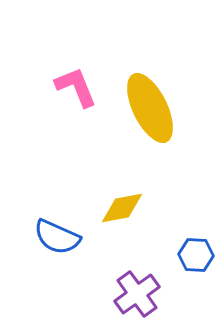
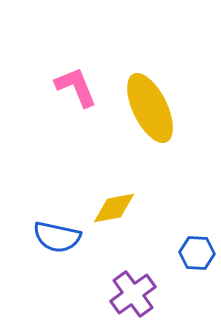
yellow diamond: moved 8 px left
blue semicircle: rotated 12 degrees counterclockwise
blue hexagon: moved 1 px right, 2 px up
purple cross: moved 4 px left
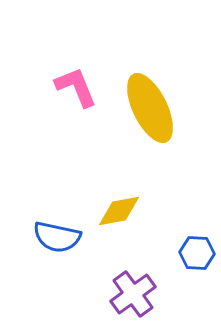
yellow diamond: moved 5 px right, 3 px down
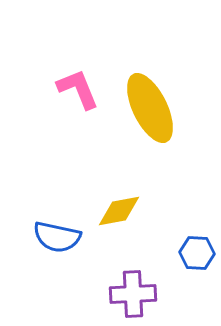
pink L-shape: moved 2 px right, 2 px down
purple cross: rotated 33 degrees clockwise
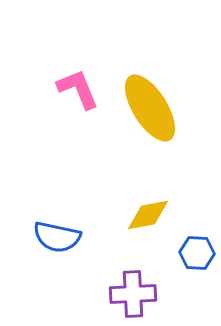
yellow ellipse: rotated 6 degrees counterclockwise
yellow diamond: moved 29 px right, 4 px down
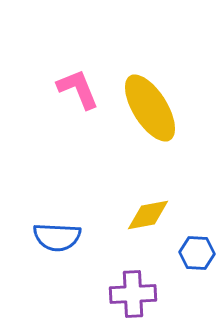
blue semicircle: rotated 9 degrees counterclockwise
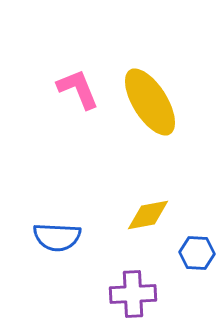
yellow ellipse: moved 6 px up
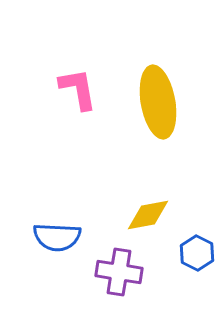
pink L-shape: rotated 12 degrees clockwise
yellow ellipse: moved 8 px right; rotated 22 degrees clockwise
blue hexagon: rotated 24 degrees clockwise
purple cross: moved 14 px left, 22 px up; rotated 12 degrees clockwise
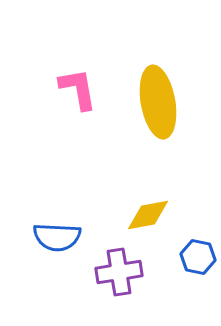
blue hexagon: moved 1 px right, 4 px down; rotated 16 degrees counterclockwise
purple cross: rotated 18 degrees counterclockwise
